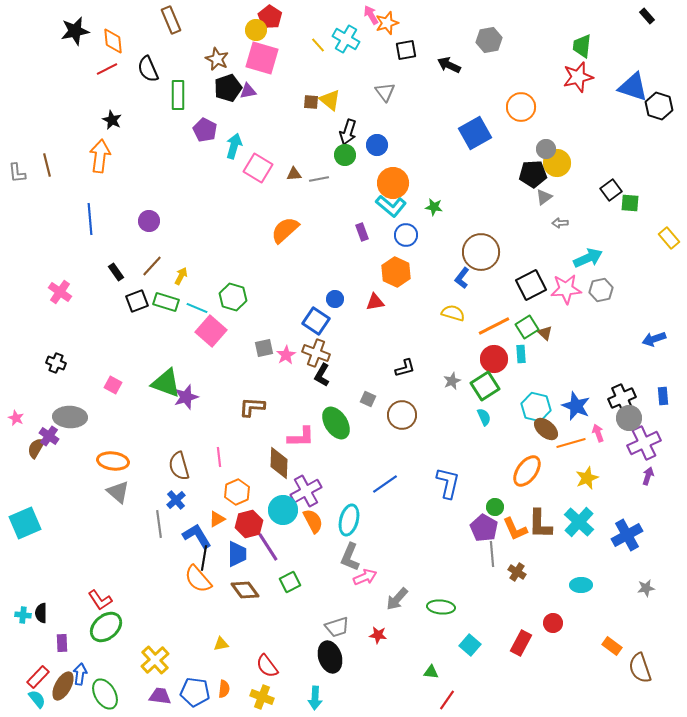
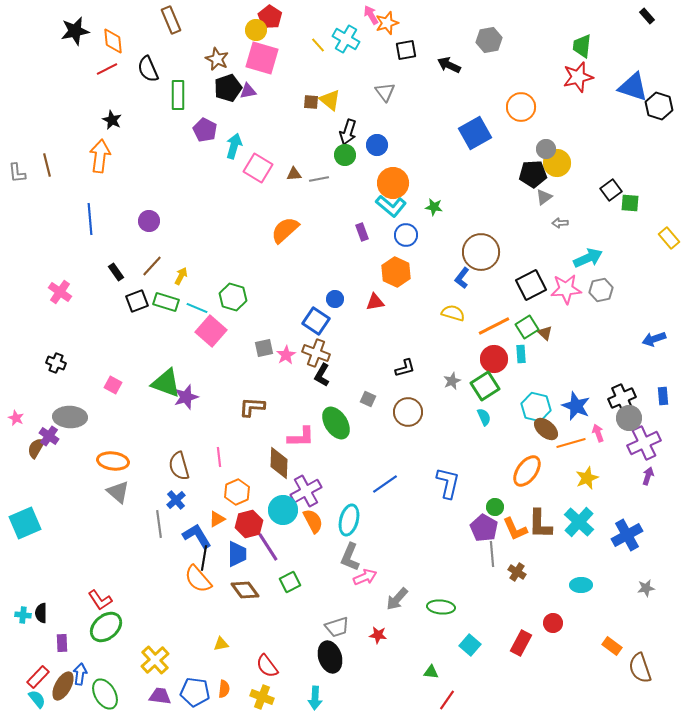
brown circle at (402, 415): moved 6 px right, 3 px up
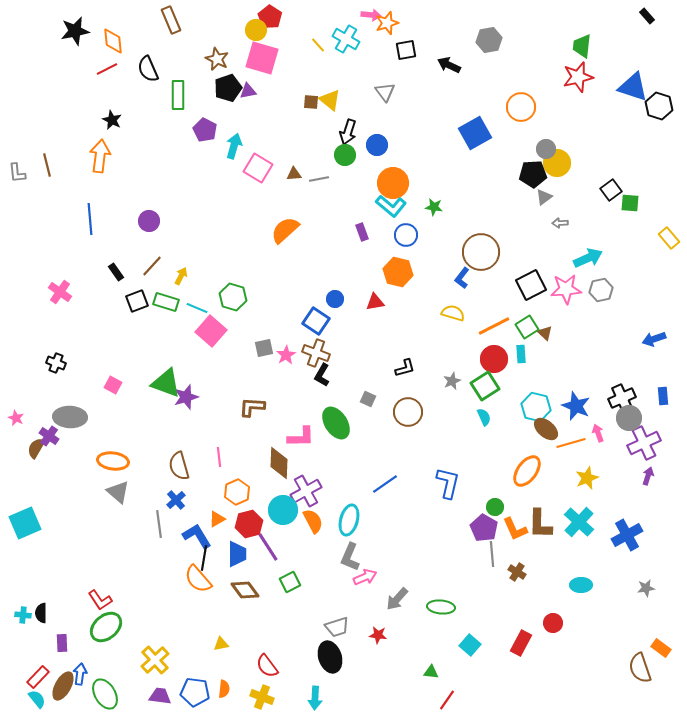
pink arrow at (371, 15): rotated 126 degrees clockwise
orange hexagon at (396, 272): moved 2 px right; rotated 12 degrees counterclockwise
orange rectangle at (612, 646): moved 49 px right, 2 px down
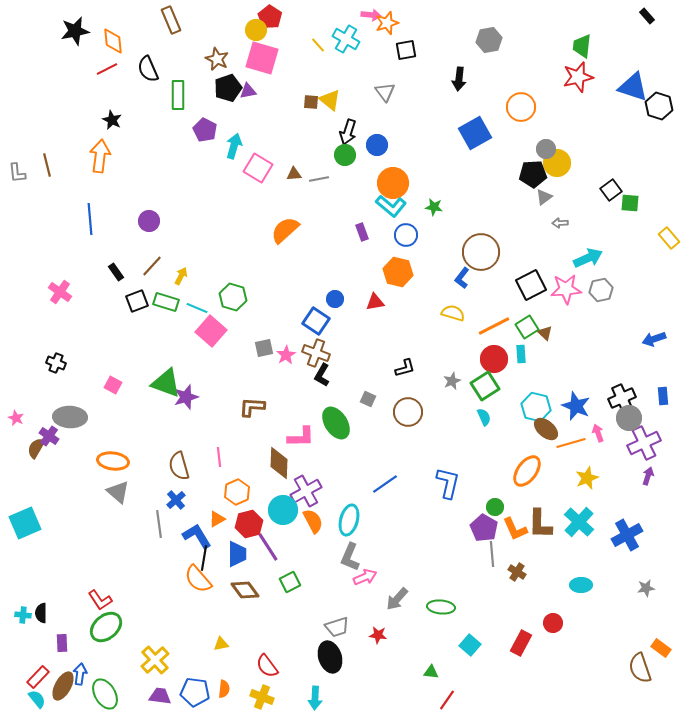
black arrow at (449, 65): moved 10 px right, 14 px down; rotated 110 degrees counterclockwise
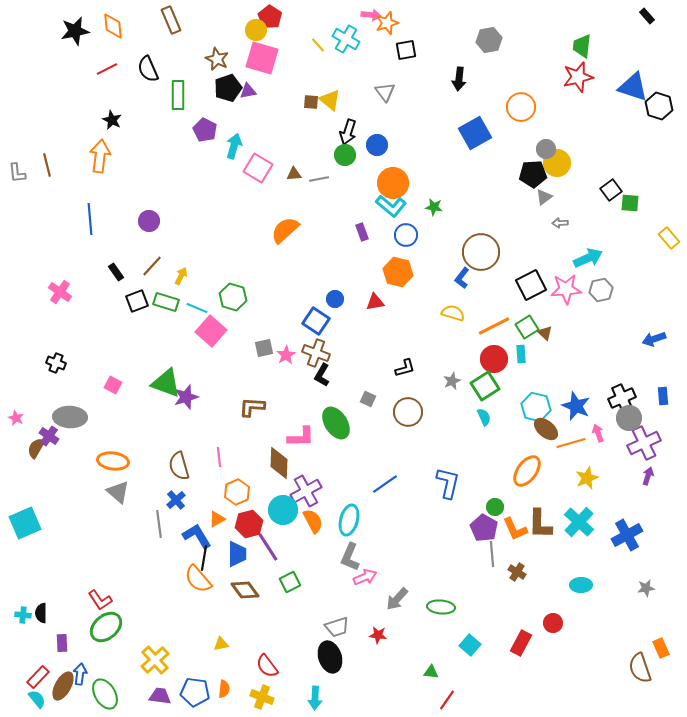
orange diamond at (113, 41): moved 15 px up
orange rectangle at (661, 648): rotated 30 degrees clockwise
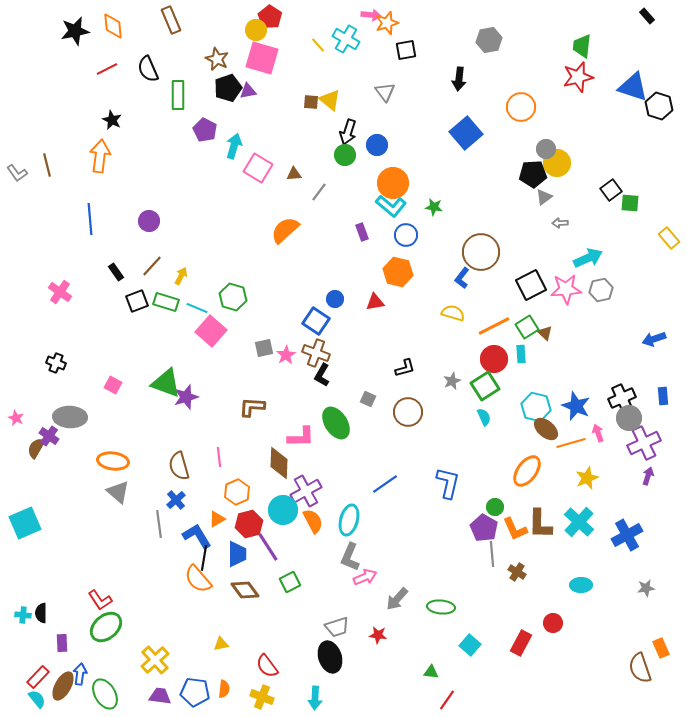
blue square at (475, 133): moved 9 px left; rotated 12 degrees counterclockwise
gray L-shape at (17, 173): rotated 30 degrees counterclockwise
gray line at (319, 179): moved 13 px down; rotated 42 degrees counterclockwise
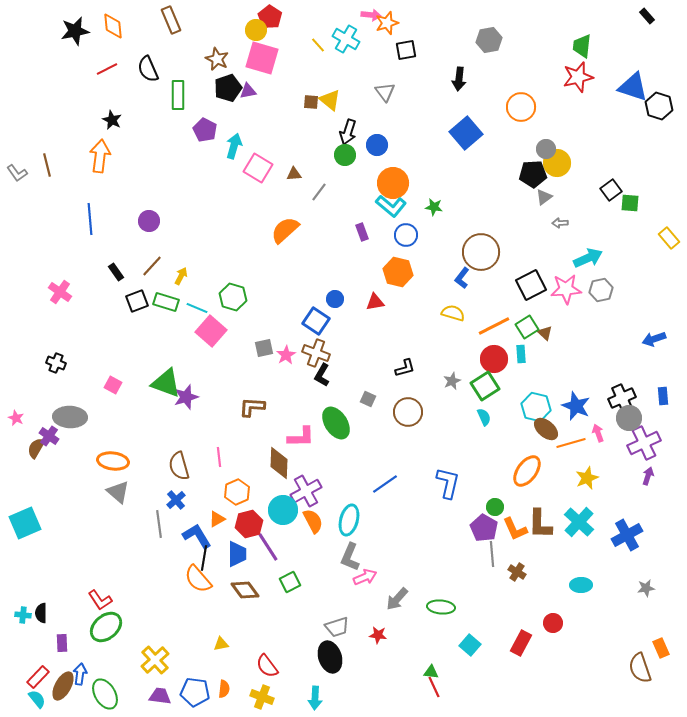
red line at (447, 700): moved 13 px left, 13 px up; rotated 60 degrees counterclockwise
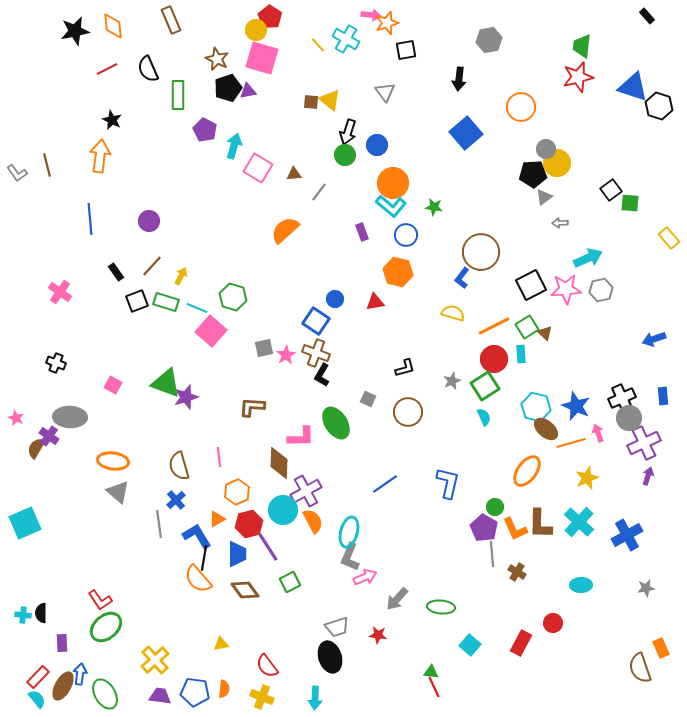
cyan ellipse at (349, 520): moved 12 px down
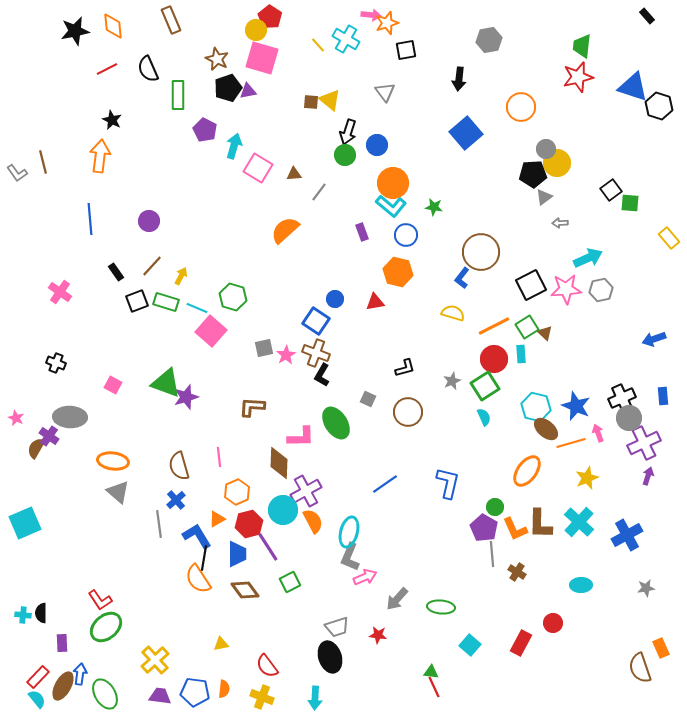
brown line at (47, 165): moved 4 px left, 3 px up
orange semicircle at (198, 579): rotated 8 degrees clockwise
